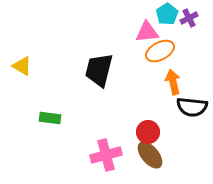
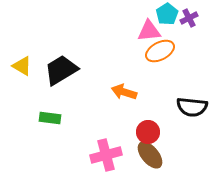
pink triangle: moved 2 px right, 1 px up
black trapezoid: moved 38 px left; rotated 45 degrees clockwise
orange arrow: moved 49 px left, 10 px down; rotated 60 degrees counterclockwise
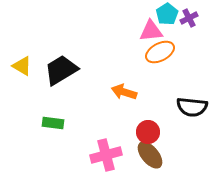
pink triangle: moved 2 px right
orange ellipse: moved 1 px down
green rectangle: moved 3 px right, 5 px down
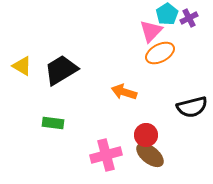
pink triangle: rotated 40 degrees counterclockwise
orange ellipse: moved 1 px down
black semicircle: rotated 20 degrees counterclockwise
red circle: moved 2 px left, 3 px down
brown ellipse: rotated 12 degrees counterclockwise
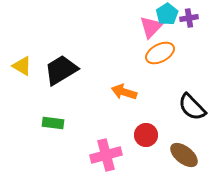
purple cross: rotated 18 degrees clockwise
pink triangle: moved 4 px up
black semicircle: rotated 60 degrees clockwise
brown ellipse: moved 34 px right
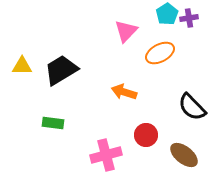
pink triangle: moved 25 px left, 4 px down
yellow triangle: rotated 30 degrees counterclockwise
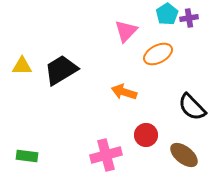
orange ellipse: moved 2 px left, 1 px down
green rectangle: moved 26 px left, 33 px down
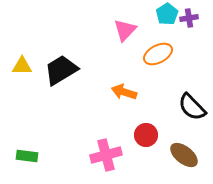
pink triangle: moved 1 px left, 1 px up
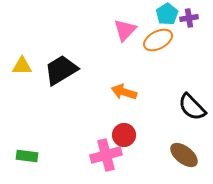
orange ellipse: moved 14 px up
red circle: moved 22 px left
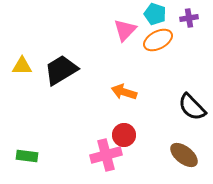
cyan pentagon: moved 12 px left; rotated 20 degrees counterclockwise
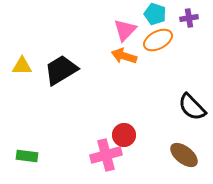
orange arrow: moved 36 px up
